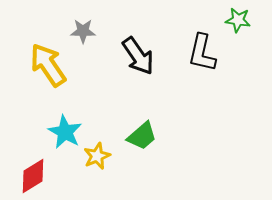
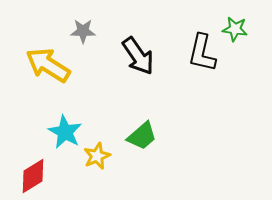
green star: moved 3 px left, 9 px down
yellow arrow: rotated 24 degrees counterclockwise
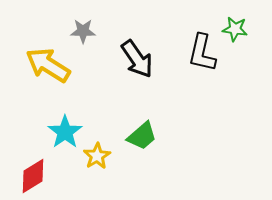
black arrow: moved 1 px left, 3 px down
cyan star: rotated 8 degrees clockwise
yellow star: rotated 8 degrees counterclockwise
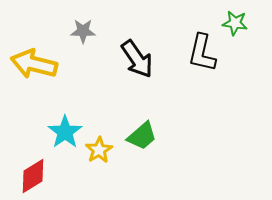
green star: moved 6 px up
yellow arrow: moved 14 px left, 1 px up; rotated 18 degrees counterclockwise
yellow star: moved 2 px right, 6 px up
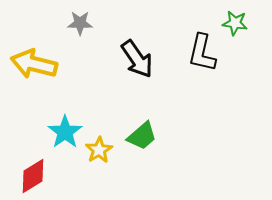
gray star: moved 3 px left, 8 px up
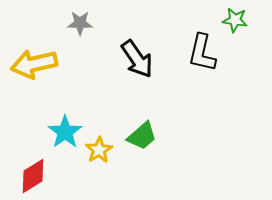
green star: moved 3 px up
yellow arrow: rotated 27 degrees counterclockwise
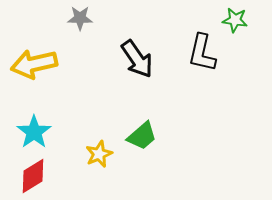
gray star: moved 5 px up
cyan star: moved 31 px left
yellow star: moved 4 px down; rotated 8 degrees clockwise
